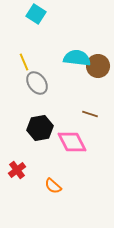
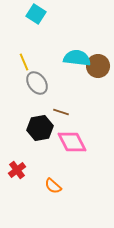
brown line: moved 29 px left, 2 px up
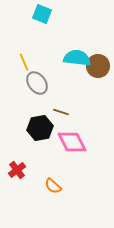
cyan square: moved 6 px right; rotated 12 degrees counterclockwise
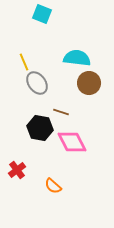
brown circle: moved 9 px left, 17 px down
black hexagon: rotated 20 degrees clockwise
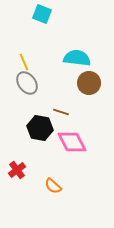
gray ellipse: moved 10 px left
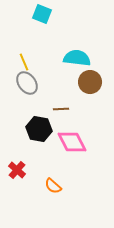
brown circle: moved 1 px right, 1 px up
brown line: moved 3 px up; rotated 21 degrees counterclockwise
black hexagon: moved 1 px left, 1 px down
red cross: rotated 12 degrees counterclockwise
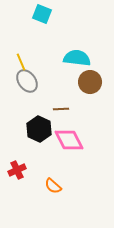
yellow line: moved 3 px left
gray ellipse: moved 2 px up
black hexagon: rotated 15 degrees clockwise
pink diamond: moved 3 px left, 2 px up
red cross: rotated 24 degrees clockwise
